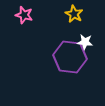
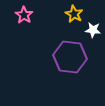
pink star: rotated 18 degrees clockwise
white star: moved 8 px right, 12 px up
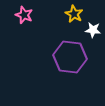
pink star: rotated 12 degrees counterclockwise
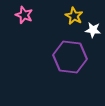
yellow star: moved 2 px down
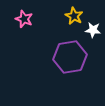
pink star: moved 4 px down
purple hexagon: rotated 16 degrees counterclockwise
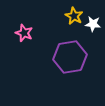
pink star: moved 14 px down
white star: moved 6 px up
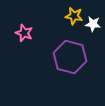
yellow star: rotated 18 degrees counterclockwise
purple hexagon: rotated 24 degrees clockwise
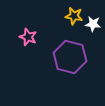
pink star: moved 4 px right, 4 px down
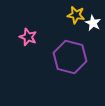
yellow star: moved 2 px right, 1 px up
white star: moved 1 px up; rotated 21 degrees clockwise
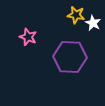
purple hexagon: rotated 12 degrees counterclockwise
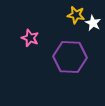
pink star: moved 2 px right, 1 px down
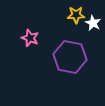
yellow star: rotated 12 degrees counterclockwise
purple hexagon: rotated 8 degrees clockwise
